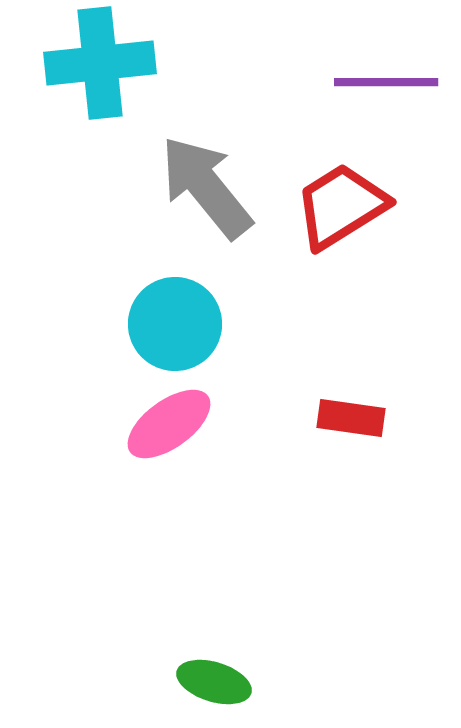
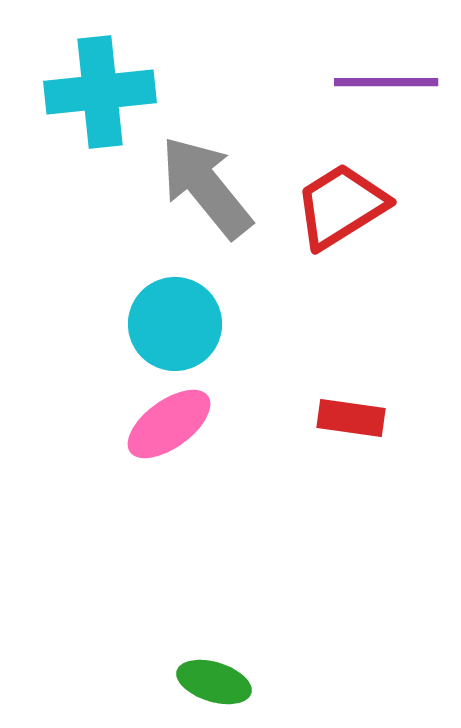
cyan cross: moved 29 px down
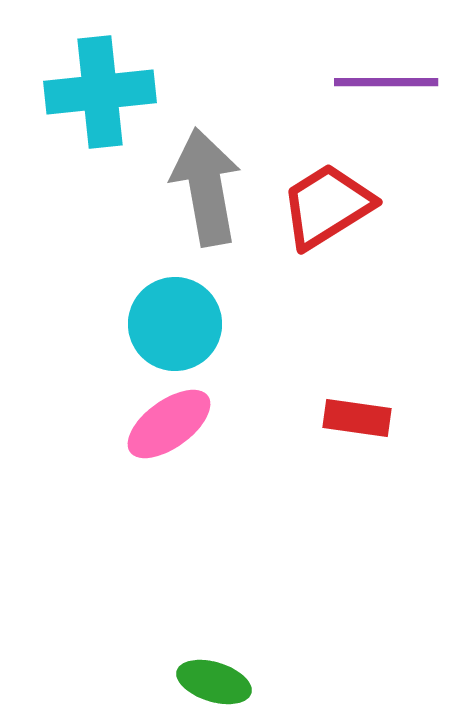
gray arrow: rotated 29 degrees clockwise
red trapezoid: moved 14 px left
red rectangle: moved 6 px right
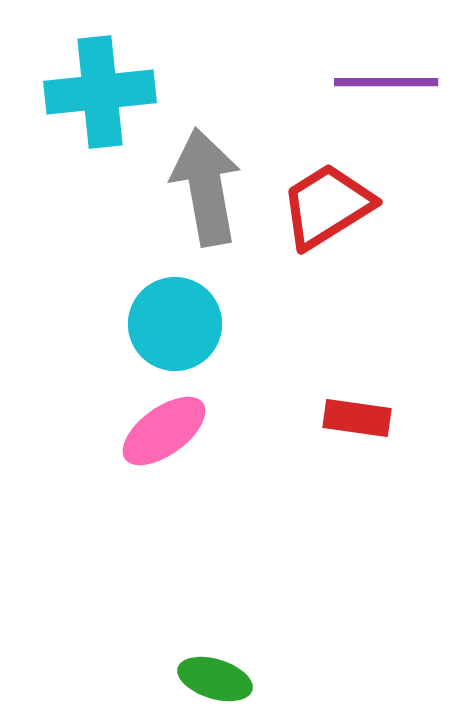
pink ellipse: moved 5 px left, 7 px down
green ellipse: moved 1 px right, 3 px up
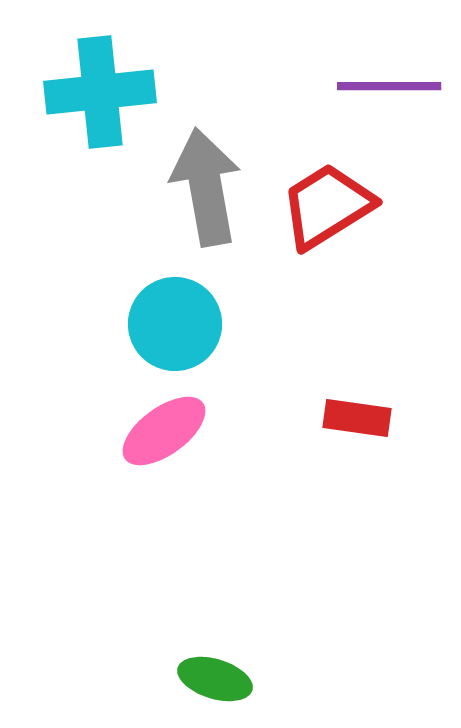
purple line: moved 3 px right, 4 px down
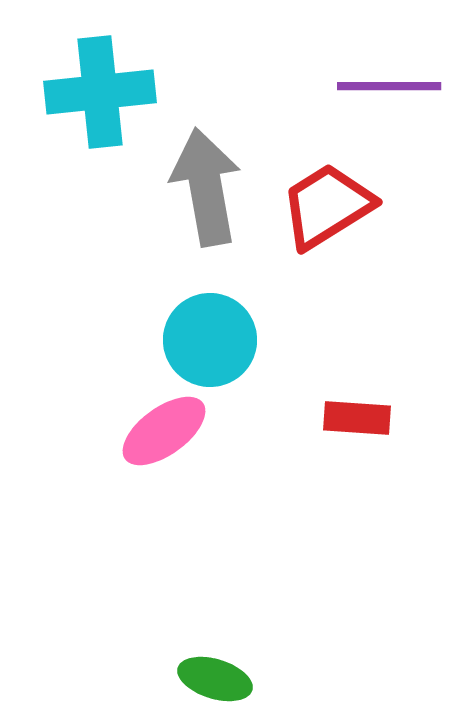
cyan circle: moved 35 px right, 16 px down
red rectangle: rotated 4 degrees counterclockwise
